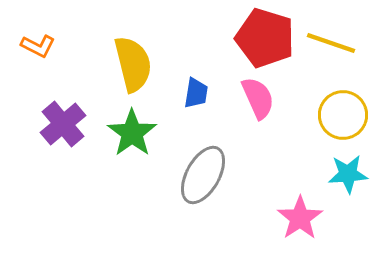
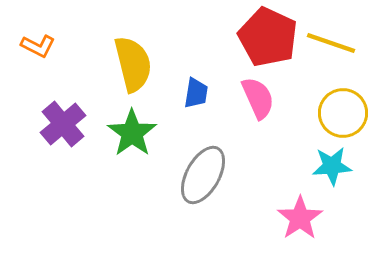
red pentagon: moved 3 px right, 1 px up; rotated 8 degrees clockwise
yellow circle: moved 2 px up
cyan star: moved 16 px left, 8 px up
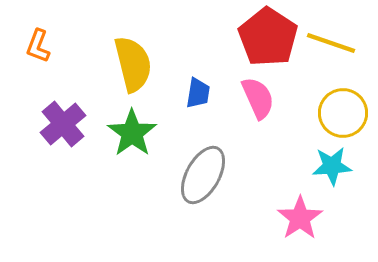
red pentagon: rotated 8 degrees clockwise
orange L-shape: rotated 84 degrees clockwise
blue trapezoid: moved 2 px right
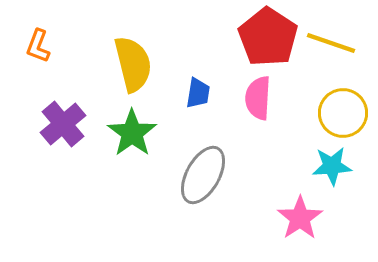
pink semicircle: rotated 153 degrees counterclockwise
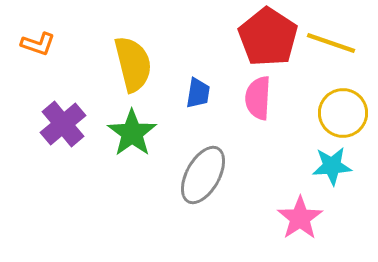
orange L-shape: moved 2 px up; rotated 92 degrees counterclockwise
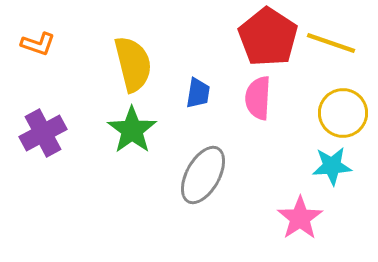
purple cross: moved 20 px left, 9 px down; rotated 12 degrees clockwise
green star: moved 3 px up
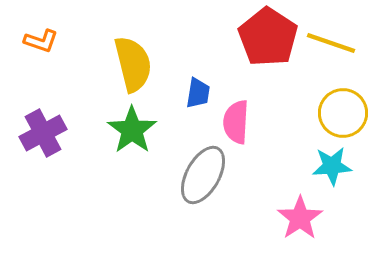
orange L-shape: moved 3 px right, 3 px up
pink semicircle: moved 22 px left, 24 px down
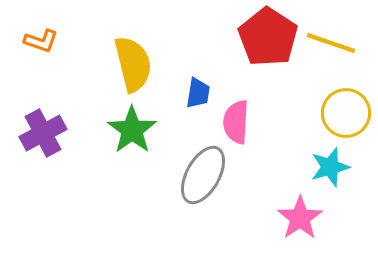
yellow circle: moved 3 px right
cyan star: moved 2 px left, 1 px down; rotated 12 degrees counterclockwise
